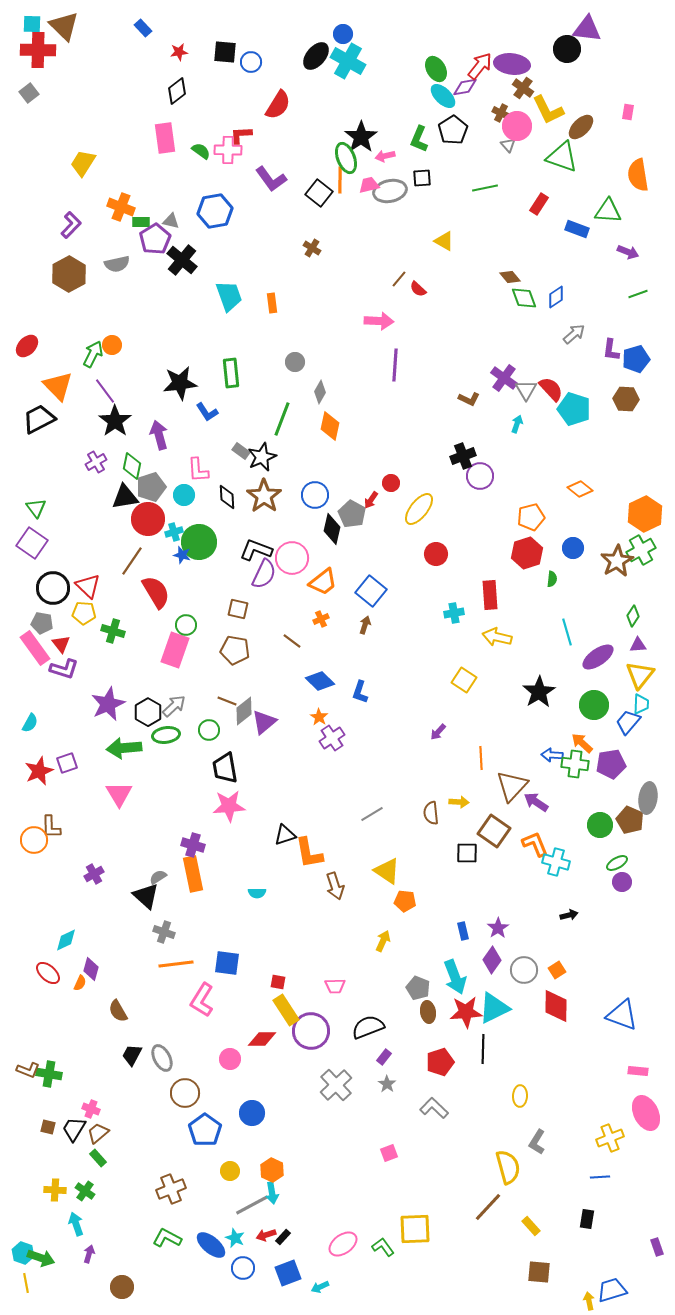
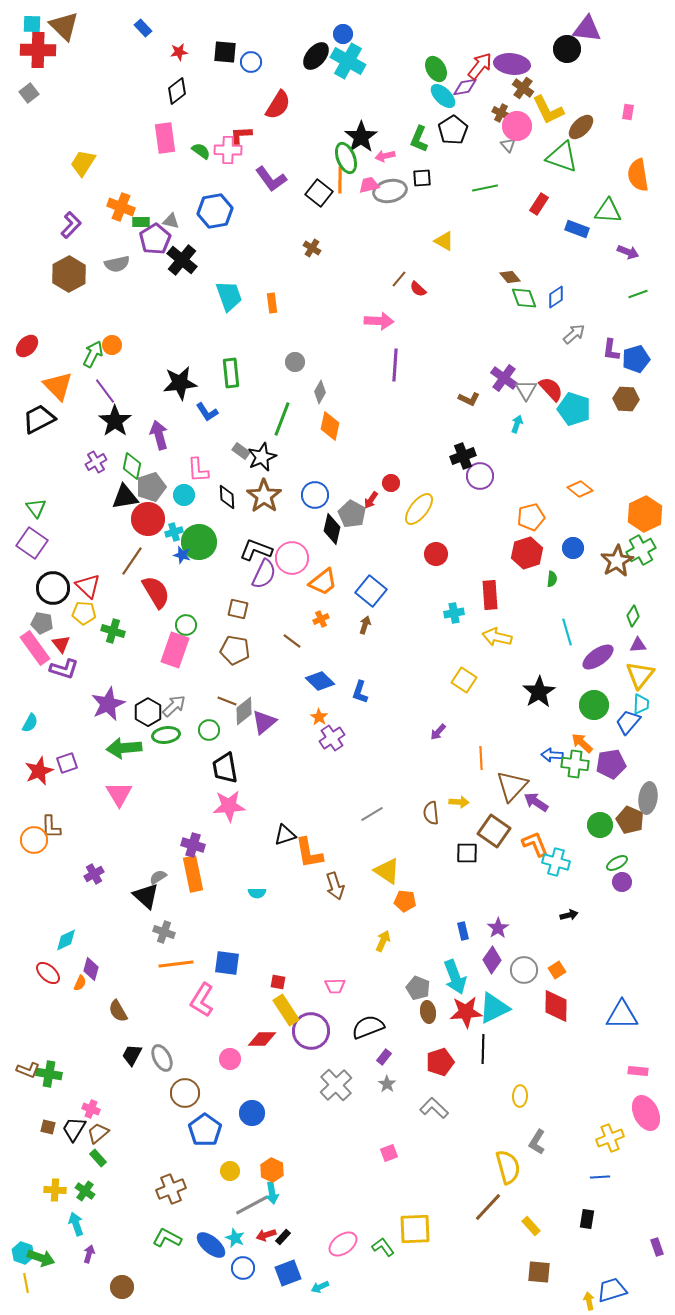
blue triangle at (622, 1015): rotated 20 degrees counterclockwise
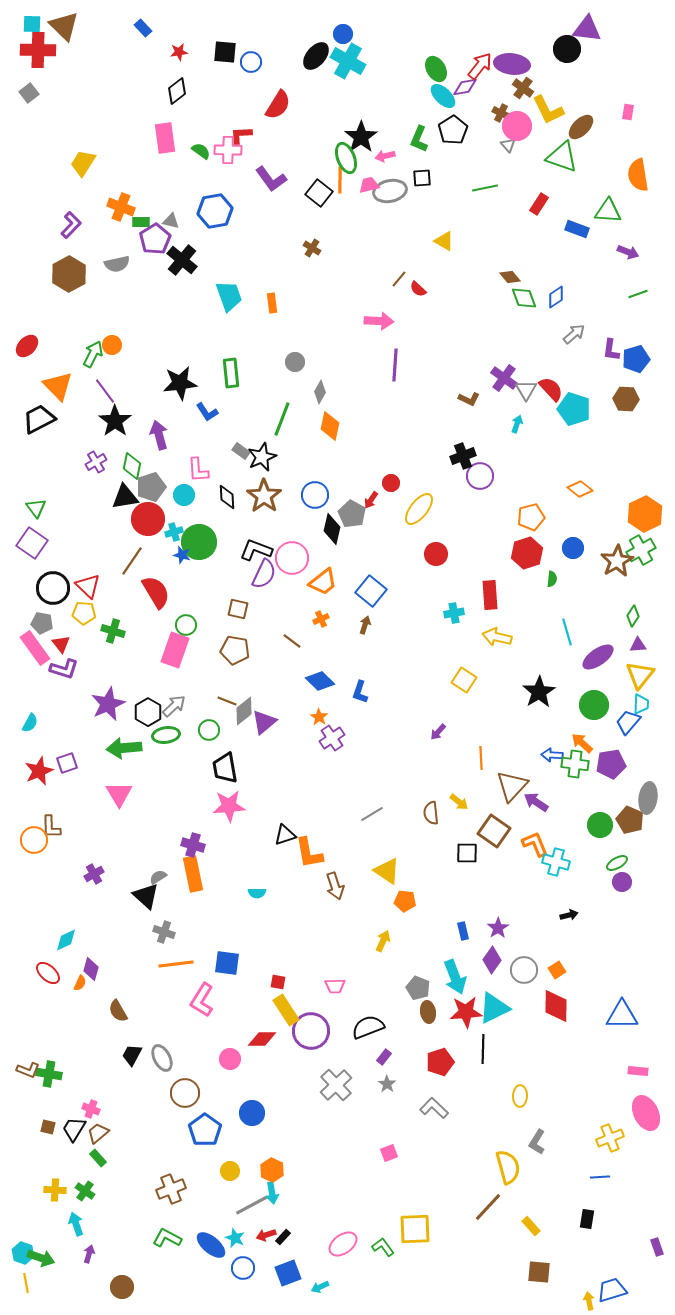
yellow arrow at (459, 802): rotated 36 degrees clockwise
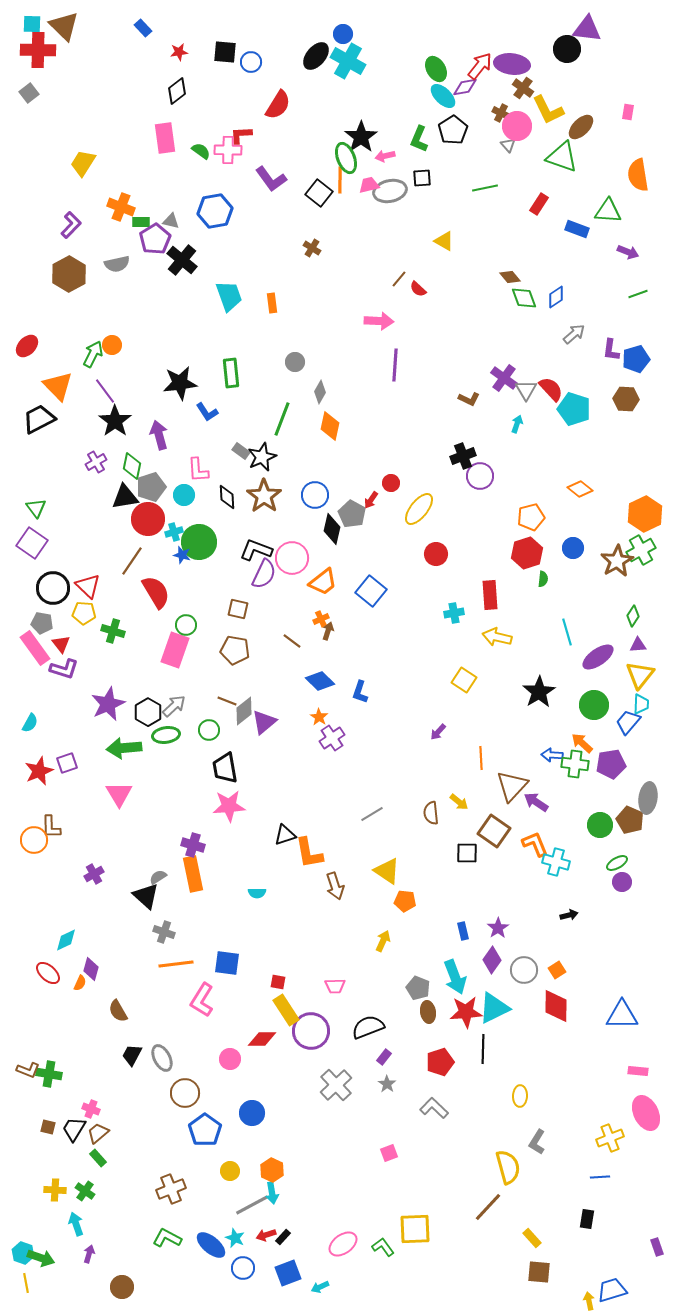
green semicircle at (552, 579): moved 9 px left
brown arrow at (365, 625): moved 37 px left, 6 px down
yellow rectangle at (531, 1226): moved 1 px right, 12 px down
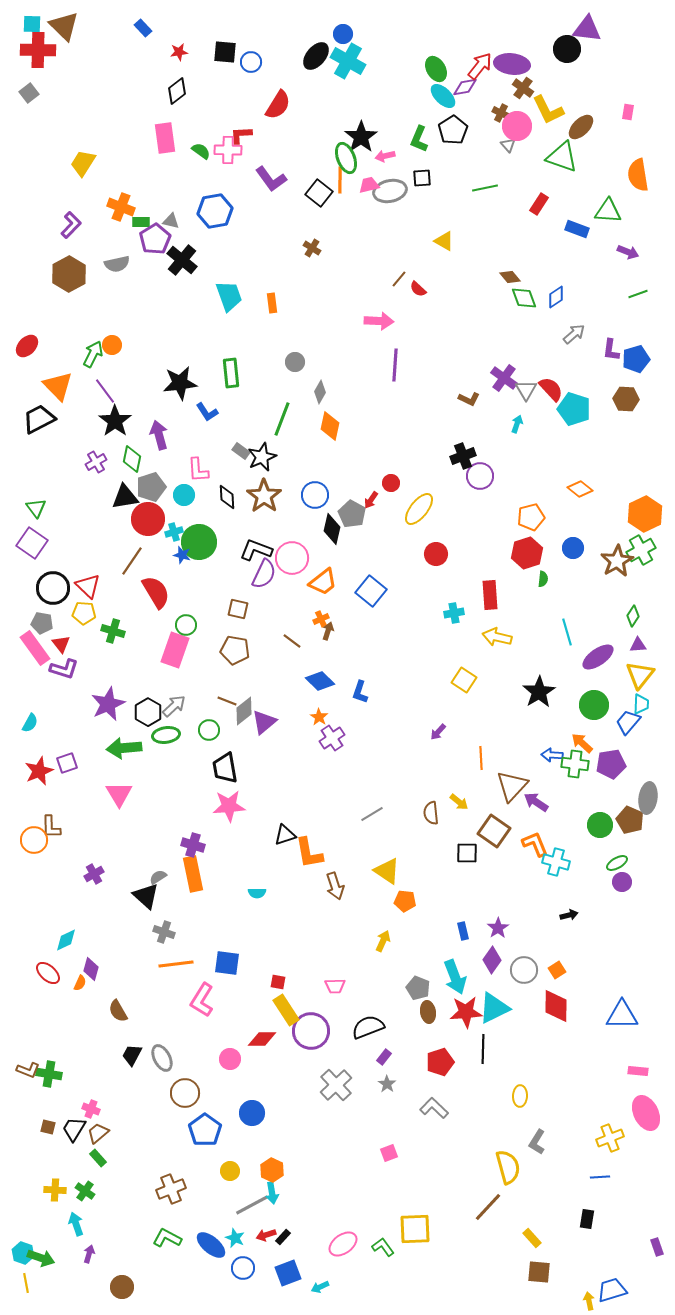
green diamond at (132, 466): moved 7 px up
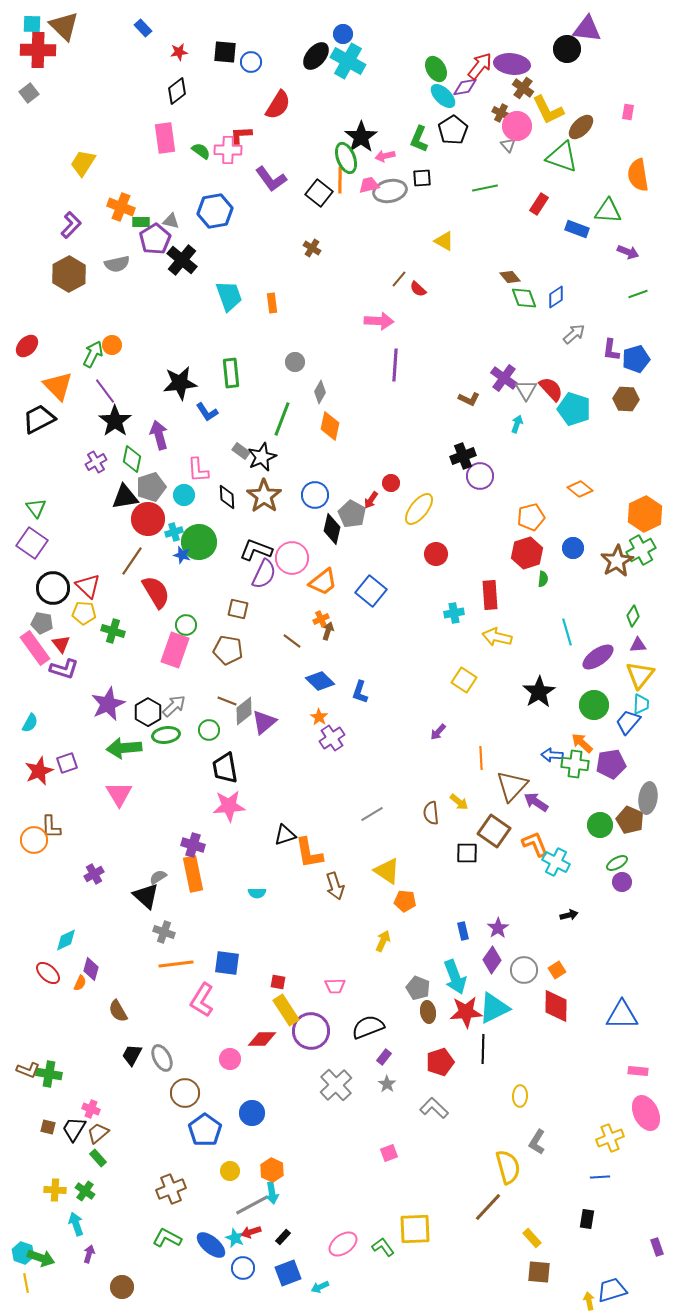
brown pentagon at (235, 650): moved 7 px left
cyan cross at (556, 862): rotated 12 degrees clockwise
red arrow at (266, 1235): moved 15 px left, 3 px up
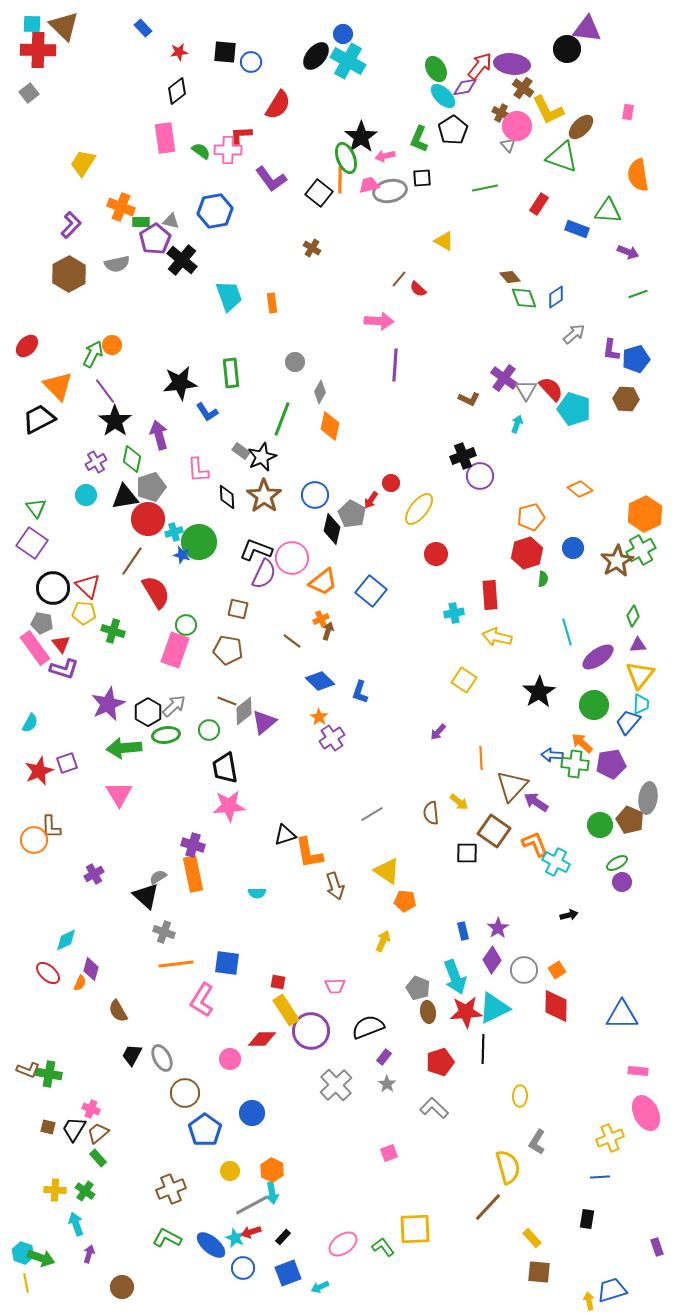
cyan circle at (184, 495): moved 98 px left
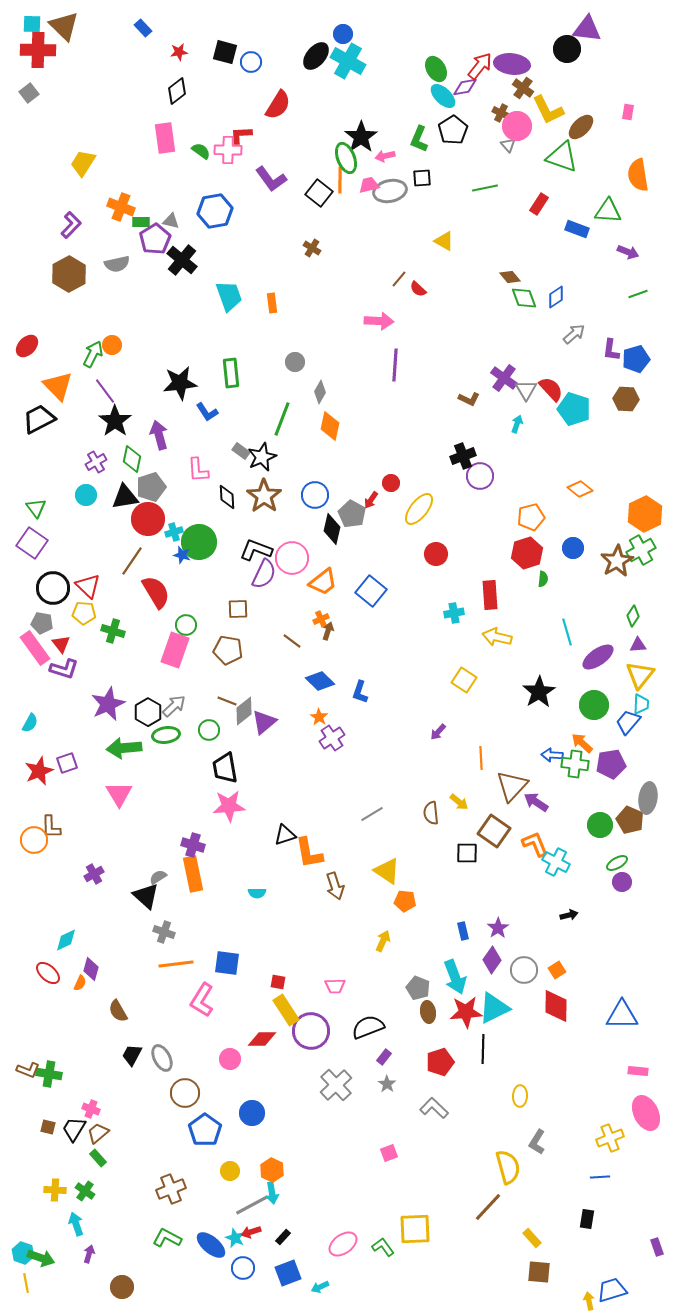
black square at (225, 52): rotated 10 degrees clockwise
brown square at (238, 609): rotated 15 degrees counterclockwise
